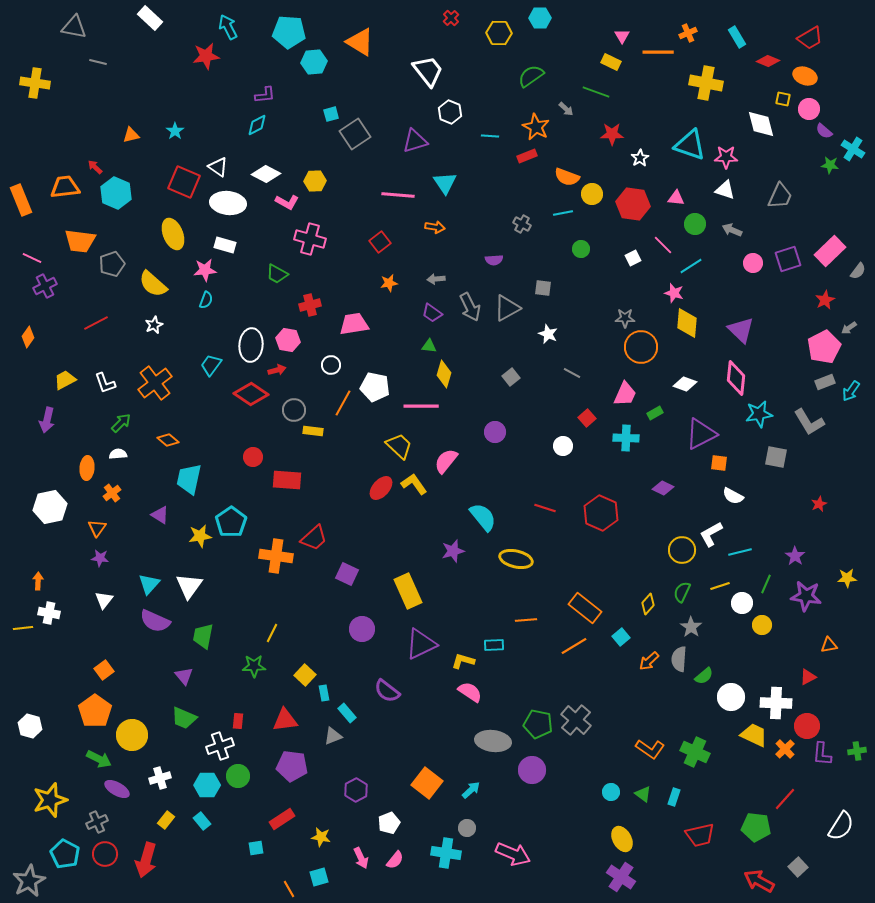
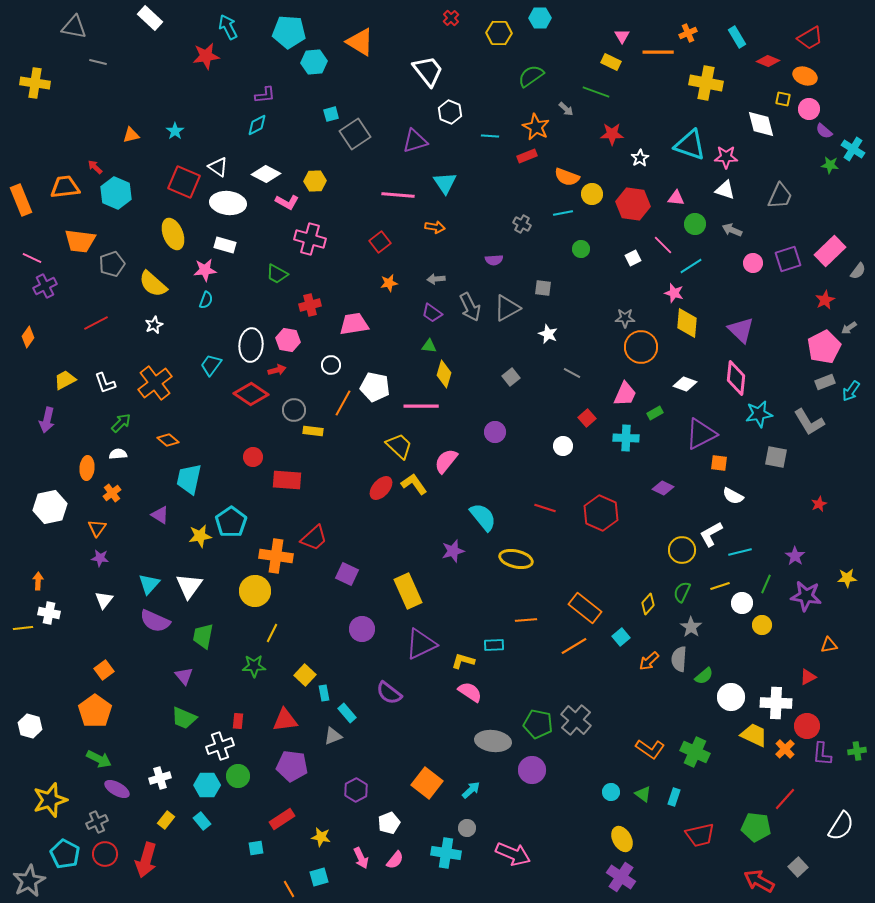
purple semicircle at (387, 691): moved 2 px right, 2 px down
yellow circle at (132, 735): moved 123 px right, 144 px up
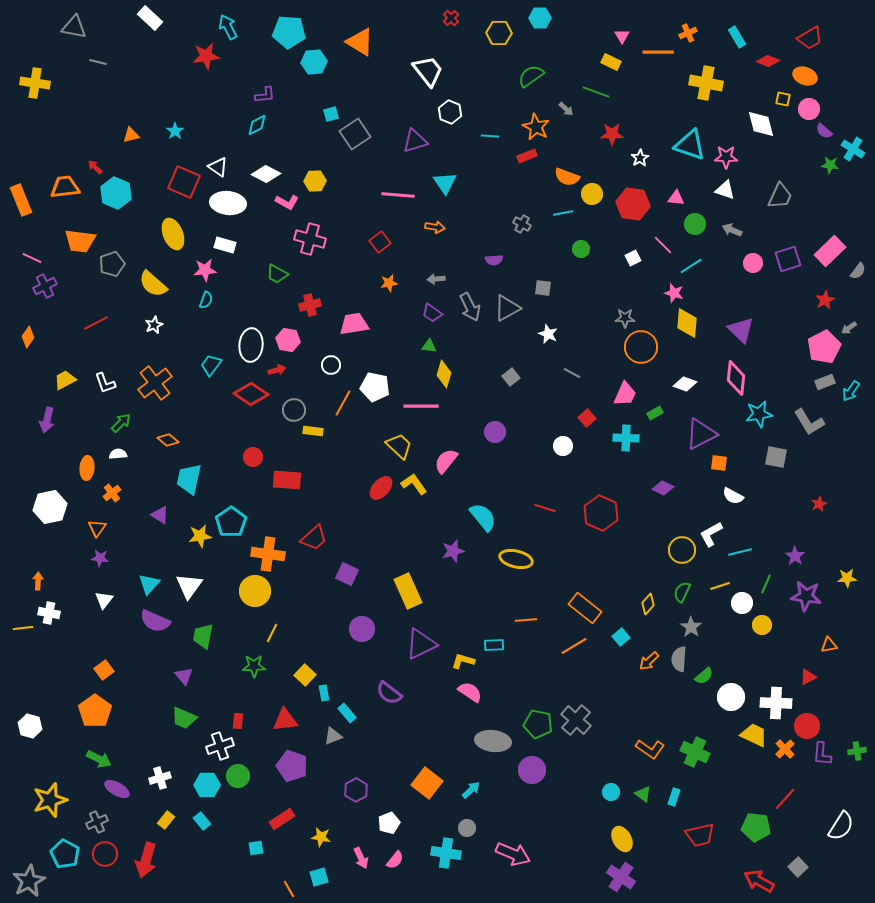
orange cross at (276, 556): moved 8 px left, 2 px up
purple pentagon at (292, 766): rotated 12 degrees clockwise
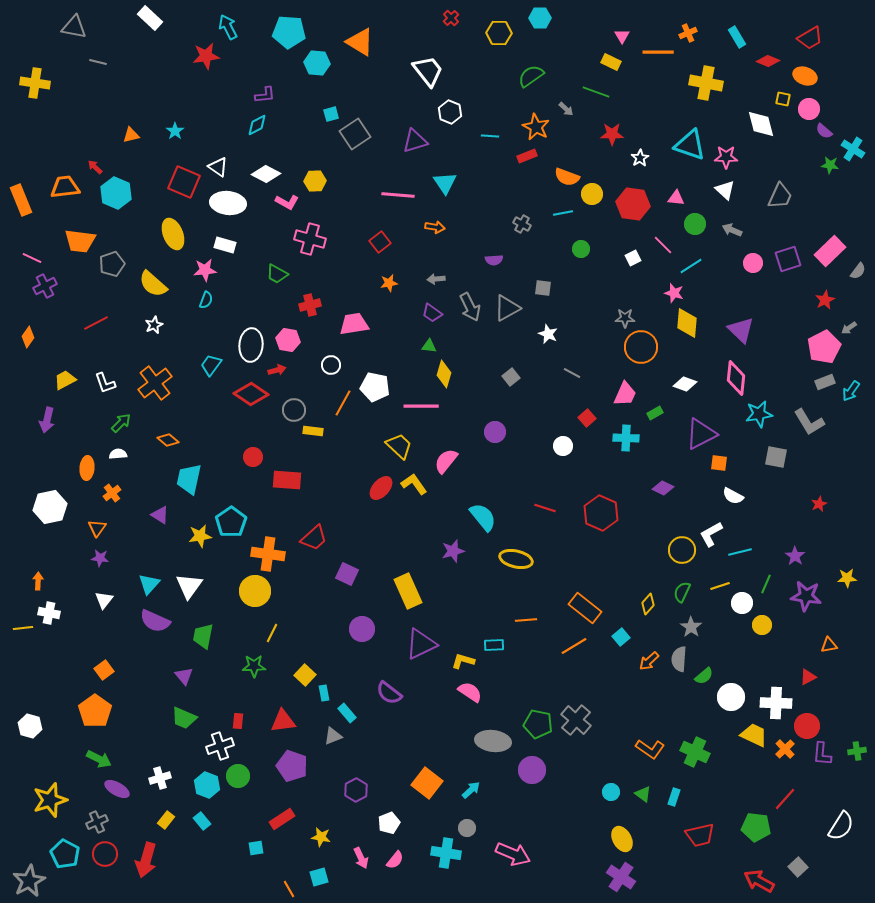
cyan hexagon at (314, 62): moved 3 px right, 1 px down; rotated 10 degrees clockwise
white triangle at (725, 190): rotated 25 degrees clockwise
red triangle at (285, 720): moved 2 px left, 1 px down
cyan hexagon at (207, 785): rotated 20 degrees clockwise
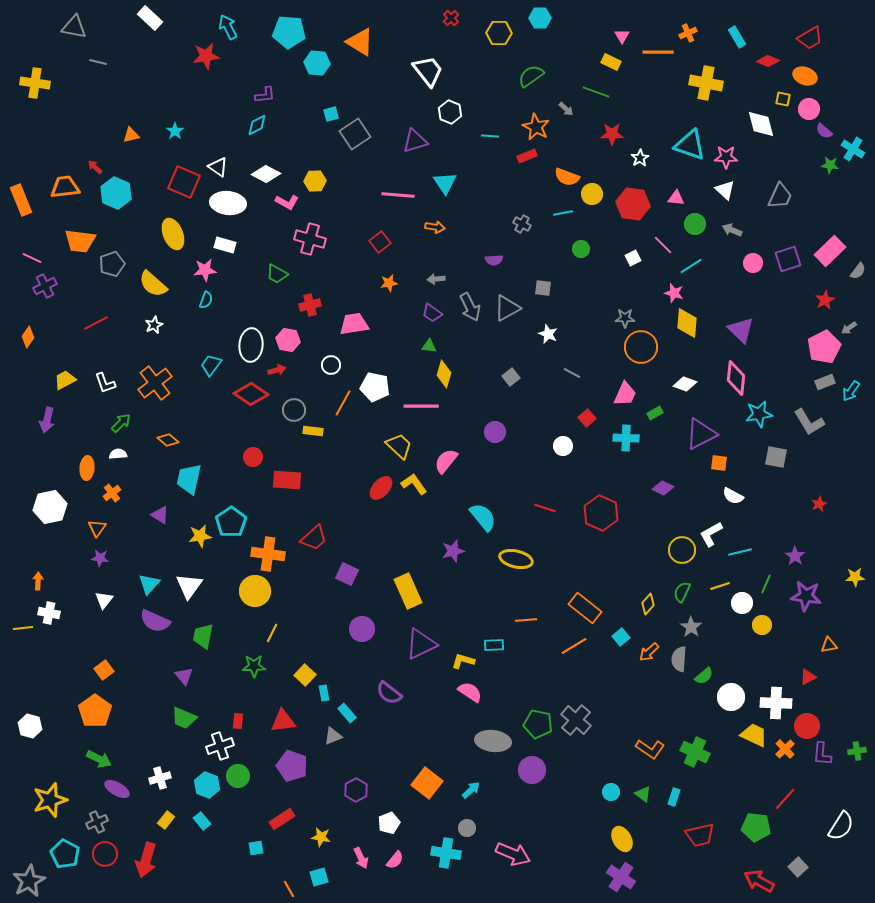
yellow star at (847, 578): moved 8 px right, 1 px up
orange arrow at (649, 661): moved 9 px up
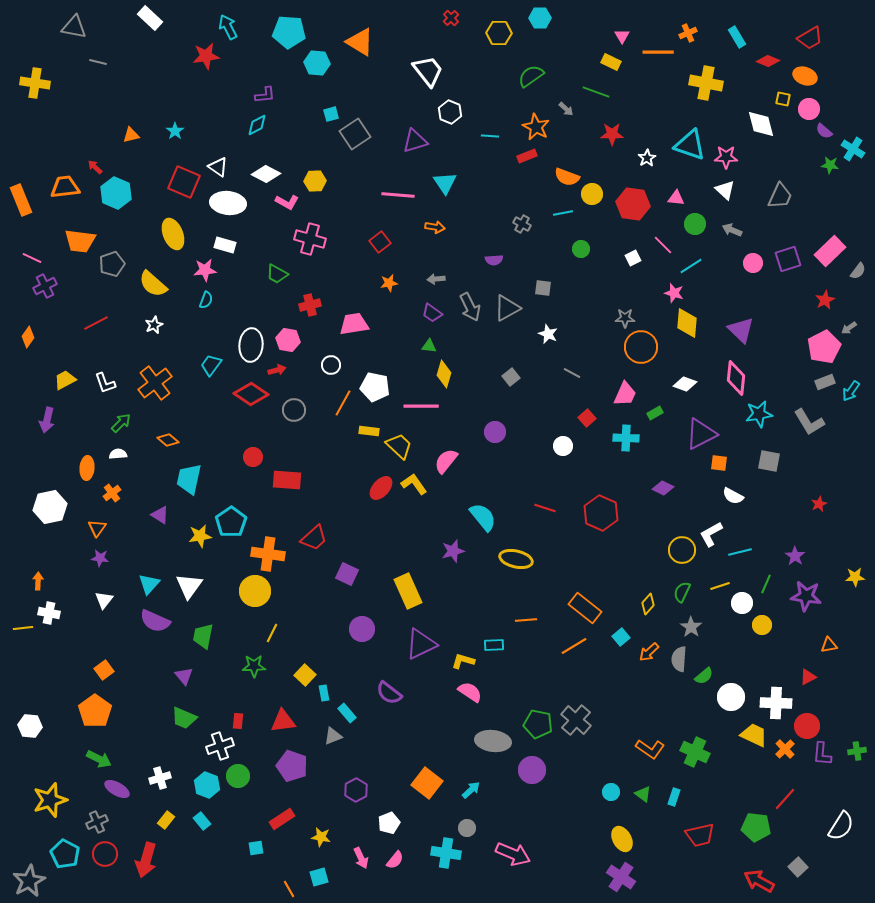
white star at (640, 158): moved 7 px right
yellow rectangle at (313, 431): moved 56 px right
gray square at (776, 457): moved 7 px left, 4 px down
white hexagon at (30, 726): rotated 10 degrees counterclockwise
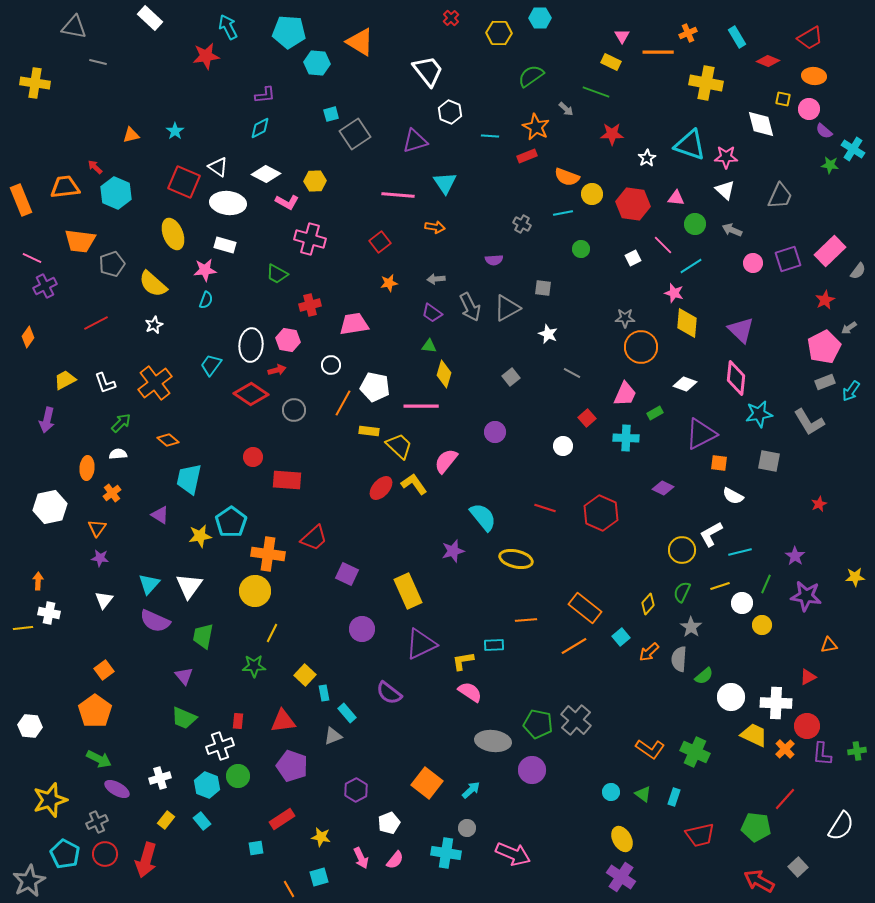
orange ellipse at (805, 76): moved 9 px right; rotated 15 degrees counterclockwise
cyan diamond at (257, 125): moved 3 px right, 3 px down
yellow L-shape at (463, 661): rotated 25 degrees counterclockwise
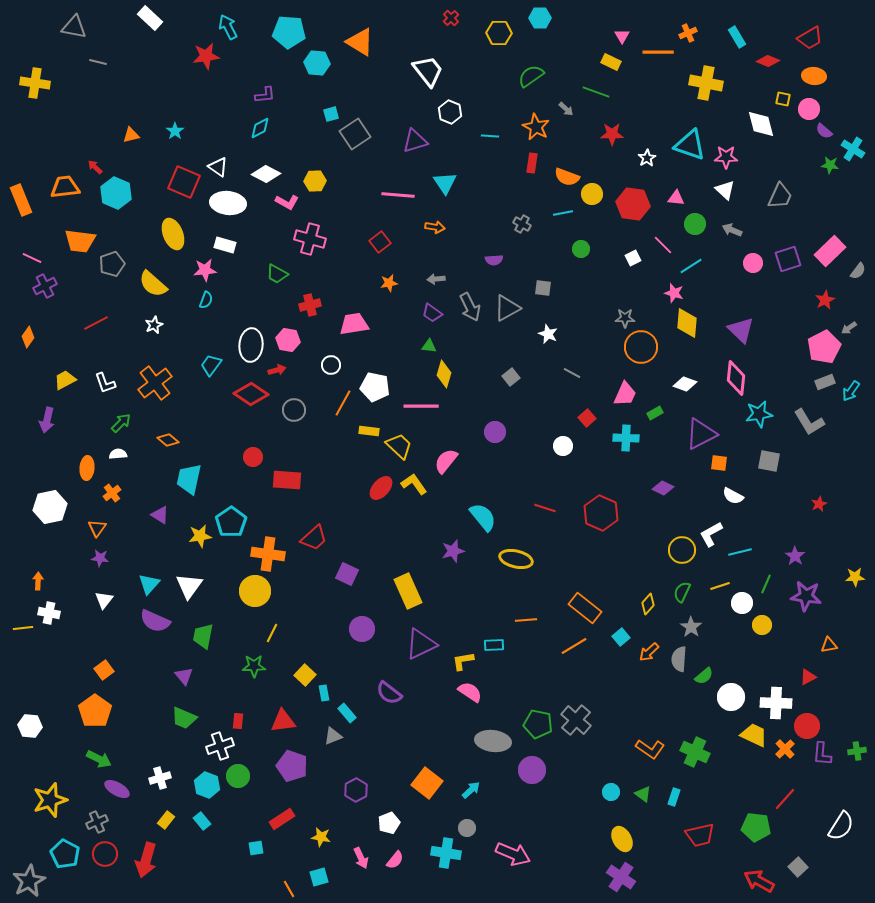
red rectangle at (527, 156): moved 5 px right, 7 px down; rotated 60 degrees counterclockwise
